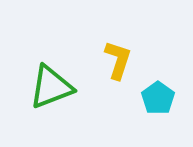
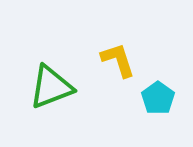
yellow L-shape: rotated 36 degrees counterclockwise
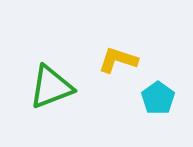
yellow L-shape: rotated 54 degrees counterclockwise
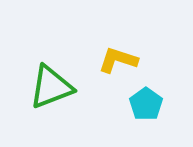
cyan pentagon: moved 12 px left, 6 px down
